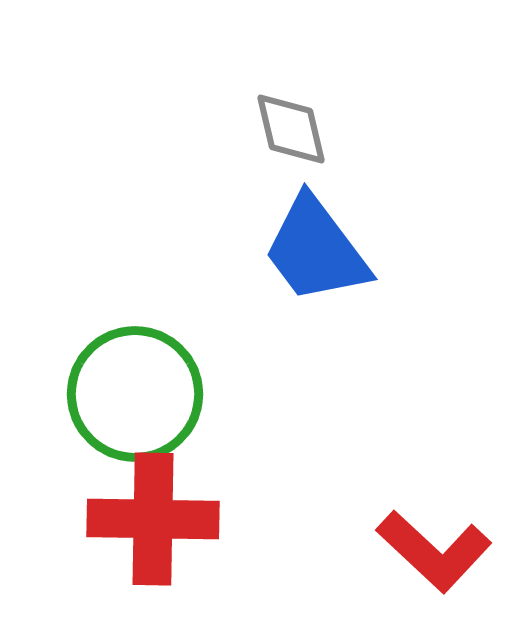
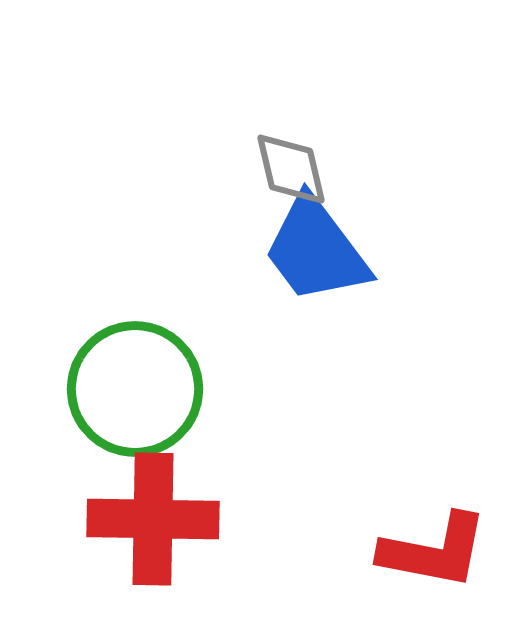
gray diamond: moved 40 px down
green circle: moved 5 px up
red L-shape: rotated 32 degrees counterclockwise
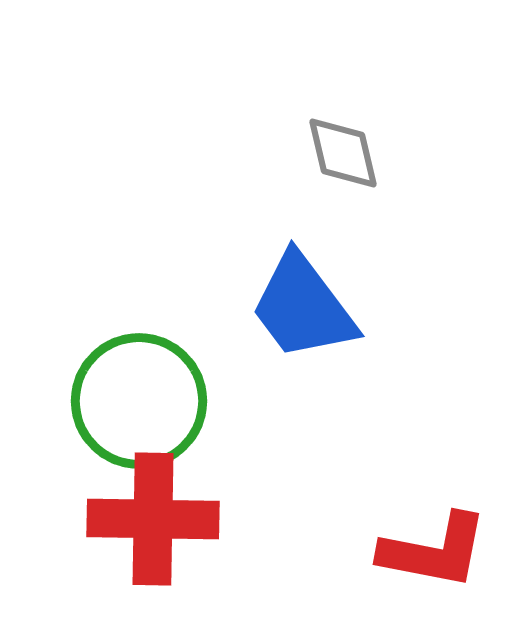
gray diamond: moved 52 px right, 16 px up
blue trapezoid: moved 13 px left, 57 px down
green circle: moved 4 px right, 12 px down
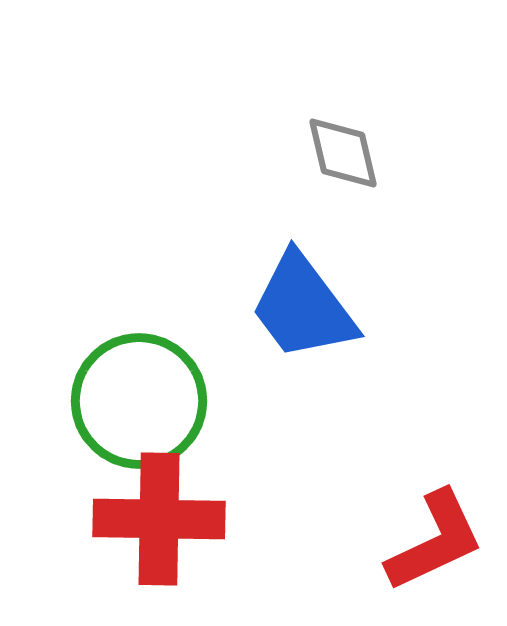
red cross: moved 6 px right
red L-shape: moved 1 px right, 10 px up; rotated 36 degrees counterclockwise
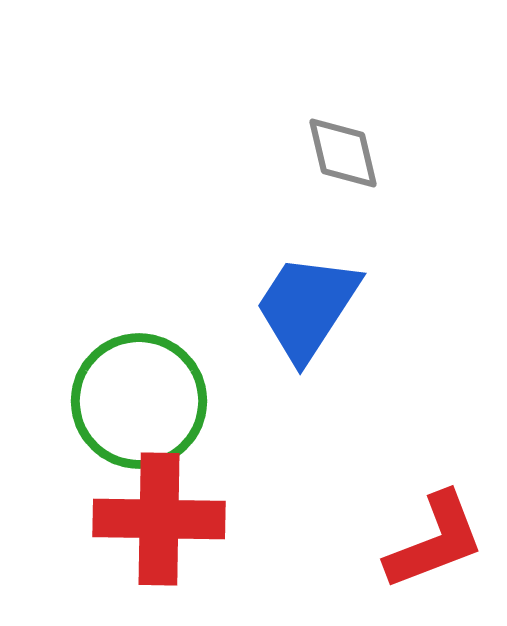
blue trapezoid: moved 4 px right; rotated 70 degrees clockwise
red L-shape: rotated 4 degrees clockwise
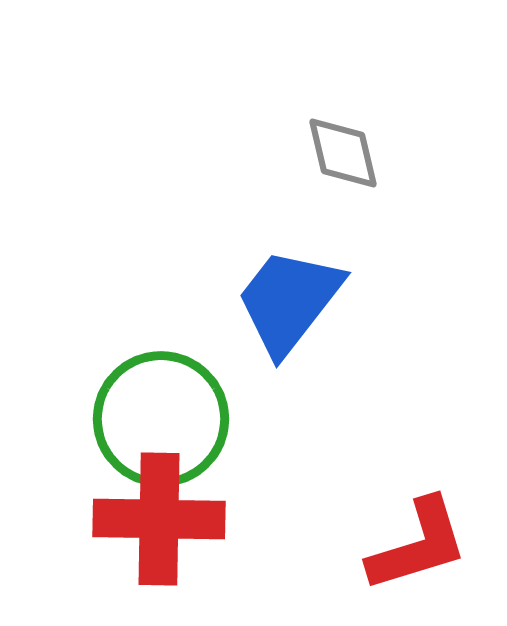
blue trapezoid: moved 18 px left, 6 px up; rotated 5 degrees clockwise
green circle: moved 22 px right, 18 px down
red L-shape: moved 17 px left, 4 px down; rotated 4 degrees clockwise
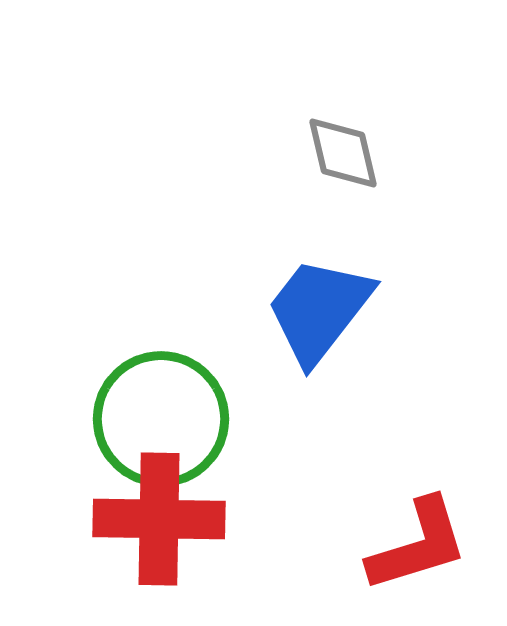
blue trapezoid: moved 30 px right, 9 px down
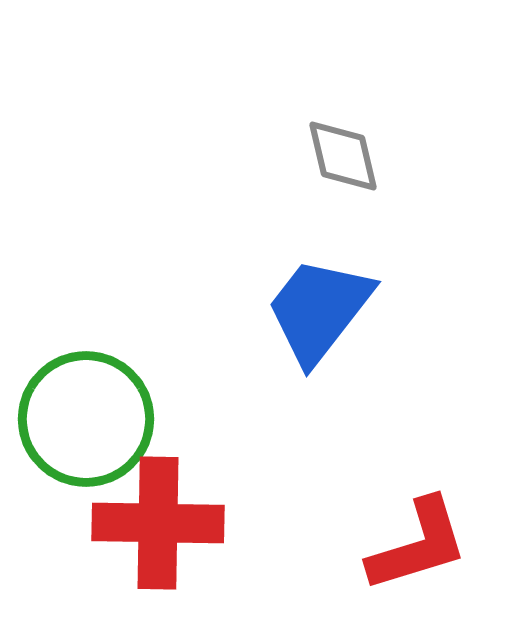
gray diamond: moved 3 px down
green circle: moved 75 px left
red cross: moved 1 px left, 4 px down
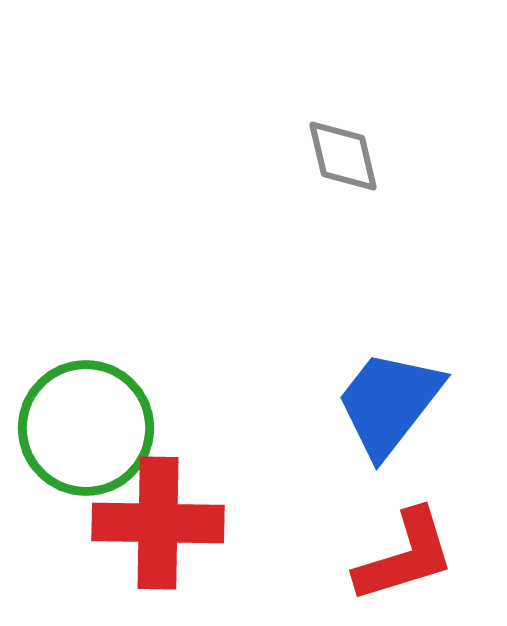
blue trapezoid: moved 70 px right, 93 px down
green circle: moved 9 px down
red L-shape: moved 13 px left, 11 px down
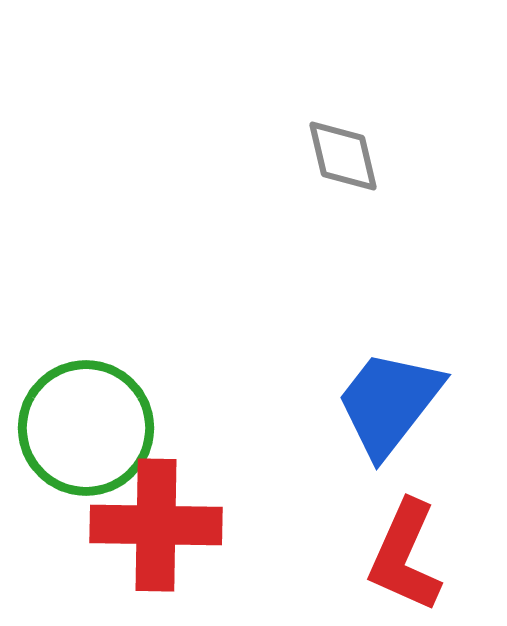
red cross: moved 2 px left, 2 px down
red L-shape: rotated 131 degrees clockwise
